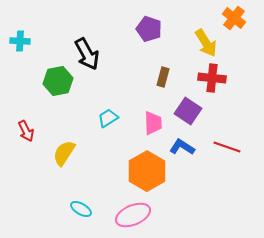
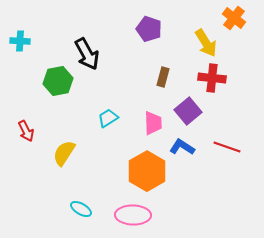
purple square: rotated 16 degrees clockwise
pink ellipse: rotated 24 degrees clockwise
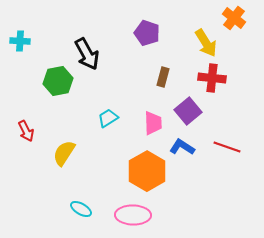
purple pentagon: moved 2 px left, 4 px down
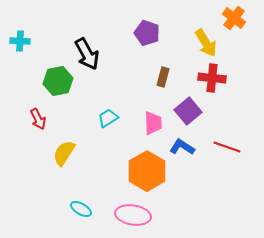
red arrow: moved 12 px right, 12 px up
pink ellipse: rotated 8 degrees clockwise
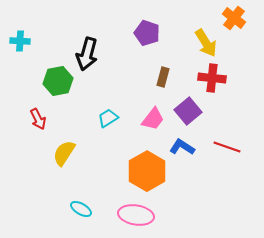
black arrow: rotated 44 degrees clockwise
pink trapezoid: moved 4 px up; rotated 40 degrees clockwise
pink ellipse: moved 3 px right
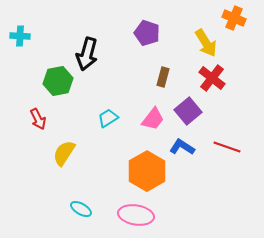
orange cross: rotated 15 degrees counterclockwise
cyan cross: moved 5 px up
red cross: rotated 32 degrees clockwise
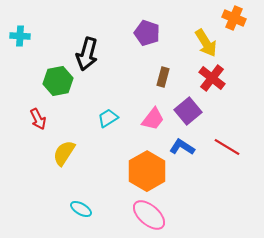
red line: rotated 12 degrees clockwise
pink ellipse: moved 13 px right; rotated 32 degrees clockwise
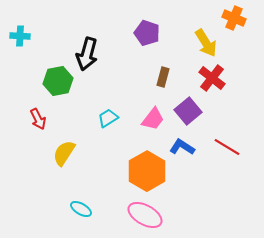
pink ellipse: moved 4 px left; rotated 12 degrees counterclockwise
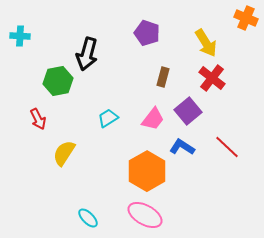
orange cross: moved 12 px right
red line: rotated 12 degrees clockwise
cyan ellipse: moved 7 px right, 9 px down; rotated 15 degrees clockwise
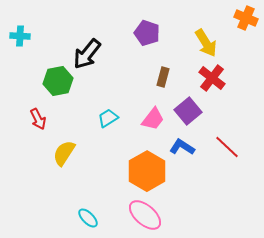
black arrow: rotated 24 degrees clockwise
pink ellipse: rotated 12 degrees clockwise
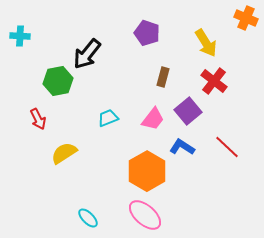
red cross: moved 2 px right, 3 px down
cyan trapezoid: rotated 10 degrees clockwise
yellow semicircle: rotated 24 degrees clockwise
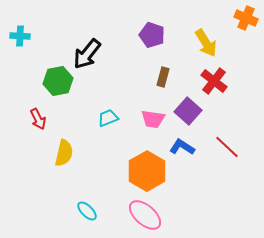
purple pentagon: moved 5 px right, 2 px down
purple square: rotated 8 degrees counterclockwise
pink trapezoid: rotated 60 degrees clockwise
yellow semicircle: rotated 136 degrees clockwise
cyan ellipse: moved 1 px left, 7 px up
